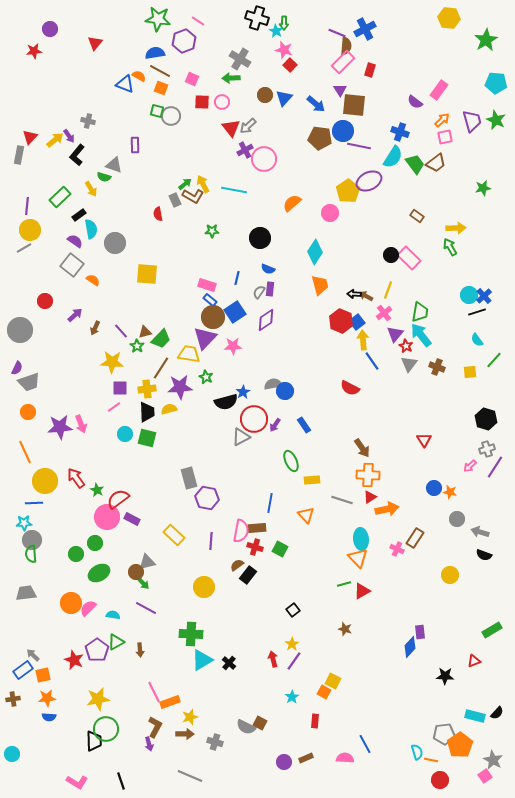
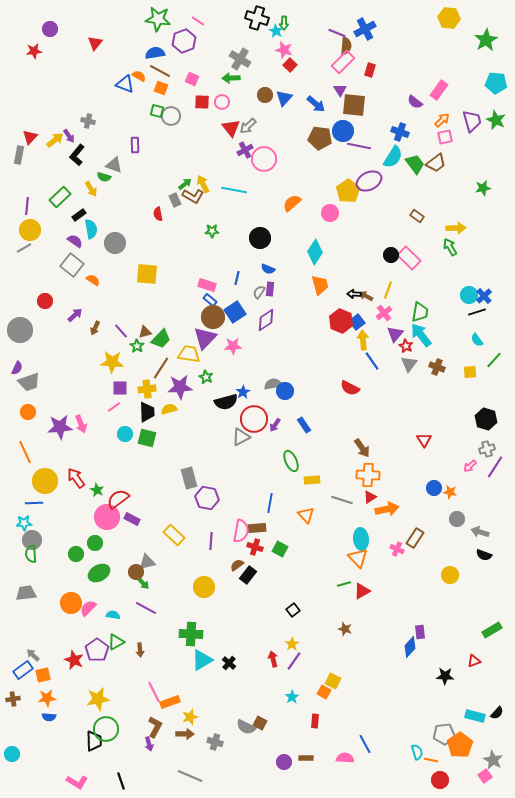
brown rectangle at (306, 758): rotated 24 degrees clockwise
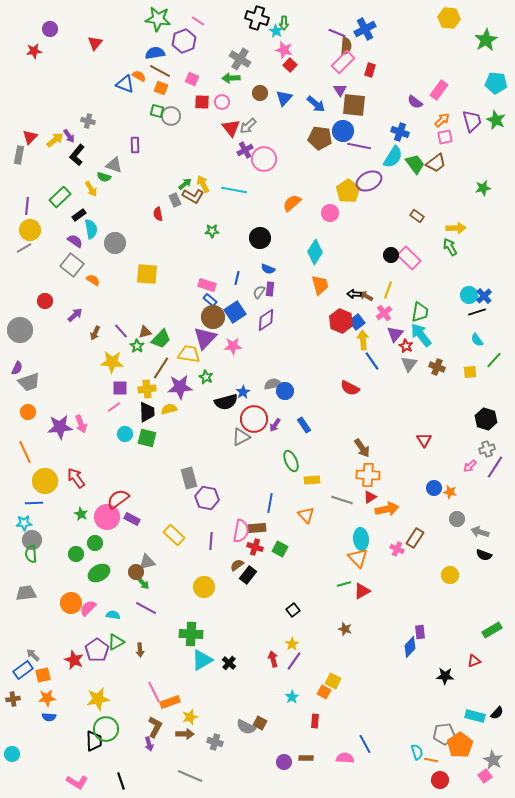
brown circle at (265, 95): moved 5 px left, 2 px up
brown arrow at (95, 328): moved 5 px down
green star at (97, 490): moved 16 px left, 24 px down
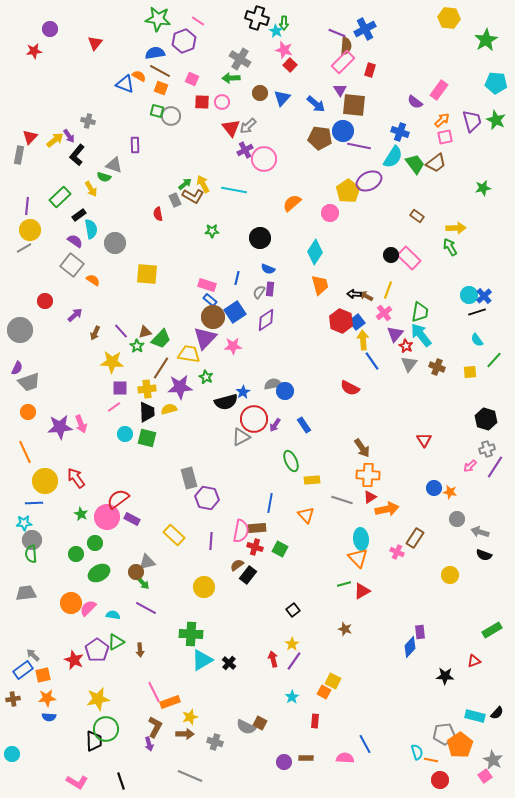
blue triangle at (284, 98): moved 2 px left
pink cross at (397, 549): moved 3 px down
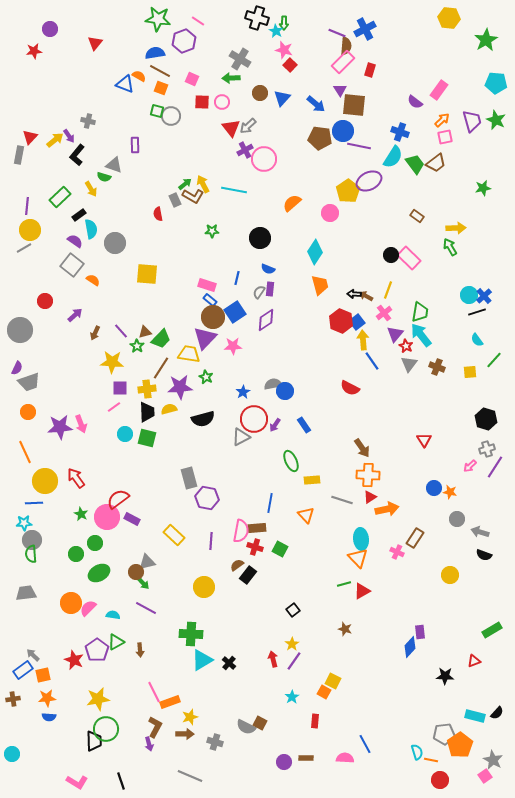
black semicircle at (226, 402): moved 23 px left, 17 px down
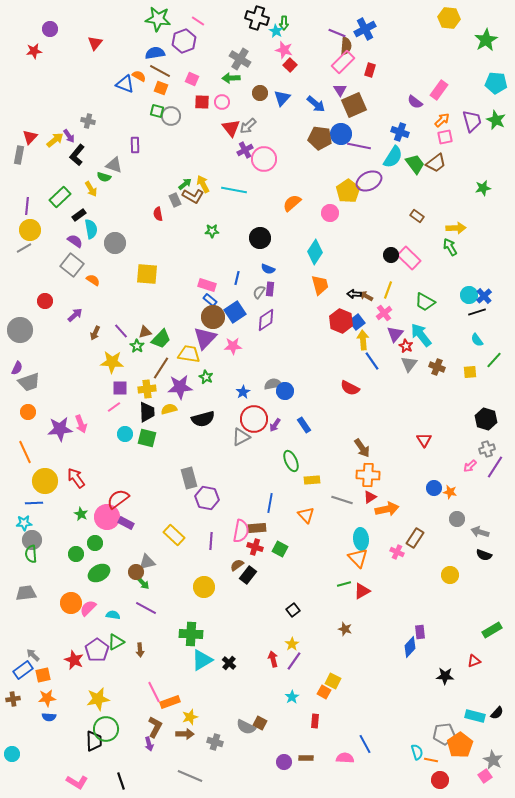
brown square at (354, 105): rotated 30 degrees counterclockwise
blue circle at (343, 131): moved 2 px left, 3 px down
green trapezoid at (420, 312): moved 5 px right, 10 px up; rotated 110 degrees clockwise
purple star at (60, 427): moved 2 px down
purple rectangle at (132, 519): moved 6 px left, 4 px down
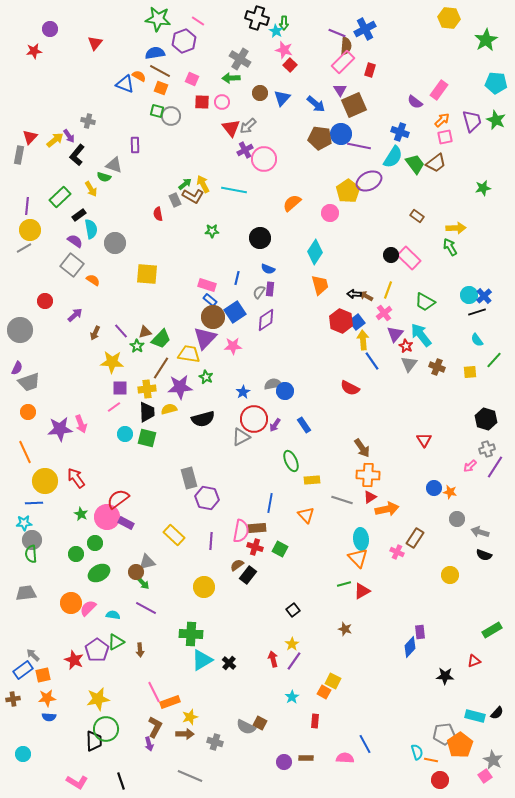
cyan circle at (12, 754): moved 11 px right
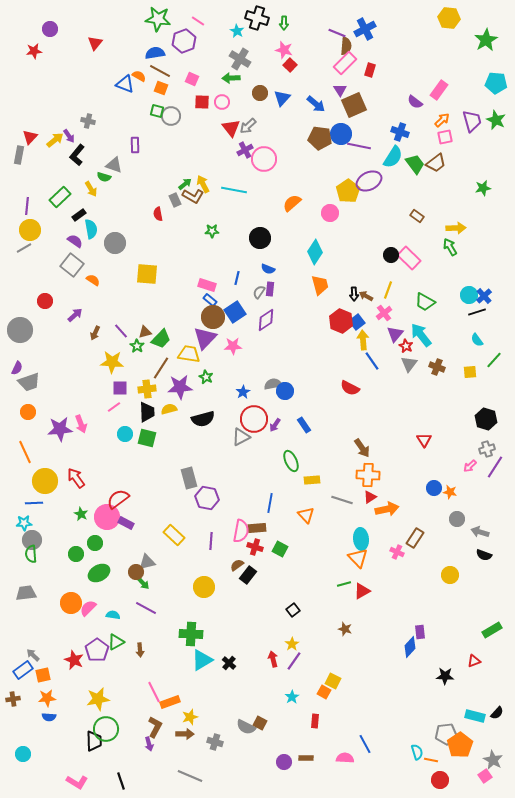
cyan star at (276, 31): moved 39 px left
pink rectangle at (343, 62): moved 2 px right, 1 px down
black arrow at (354, 294): rotated 96 degrees counterclockwise
gray pentagon at (444, 734): moved 2 px right
